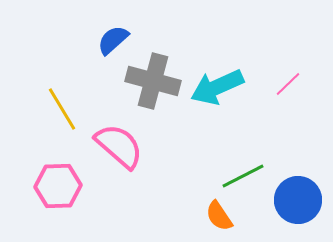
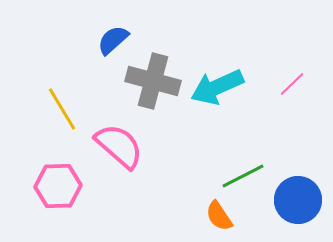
pink line: moved 4 px right
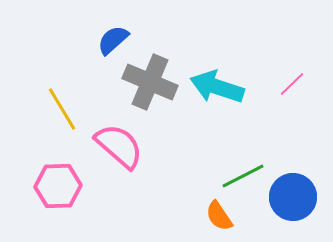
gray cross: moved 3 px left, 1 px down; rotated 8 degrees clockwise
cyan arrow: rotated 42 degrees clockwise
blue circle: moved 5 px left, 3 px up
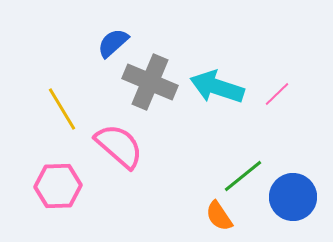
blue semicircle: moved 3 px down
pink line: moved 15 px left, 10 px down
green line: rotated 12 degrees counterclockwise
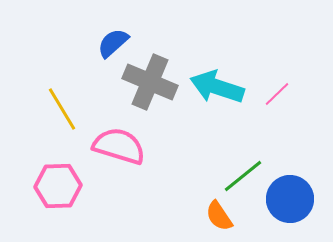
pink semicircle: rotated 24 degrees counterclockwise
blue circle: moved 3 px left, 2 px down
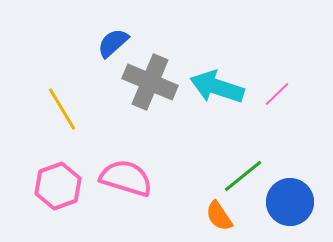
pink semicircle: moved 7 px right, 32 px down
pink hexagon: rotated 18 degrees counterclockwise
blue circle: moved 3 px down
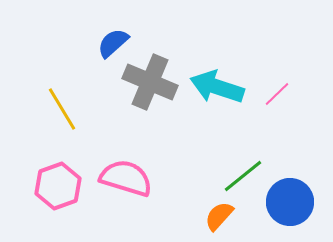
orange semicircle: rotated 76 degrees clockwise
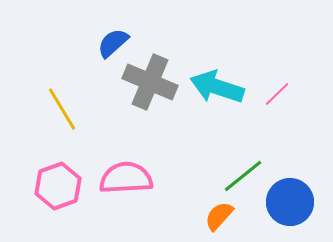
pink semicircle: rotated 20 degrees counterclockwise
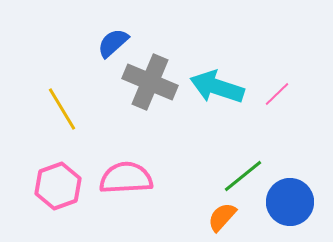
orange semicircle: moved 3 px right, 1 px down
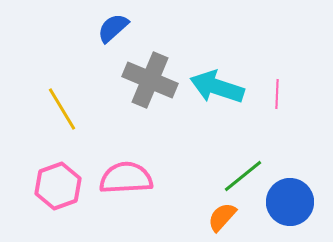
blue semicircle: moved 15 px up
gray cross: moved 2 px up
pink line: rotated 44 degrees counterclockwise
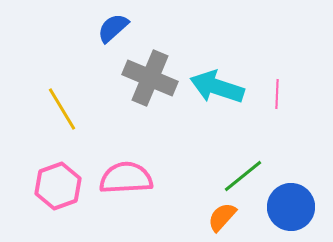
gray cross: moved 2 px up
blue circle: moved 1 px right, 5 px down
